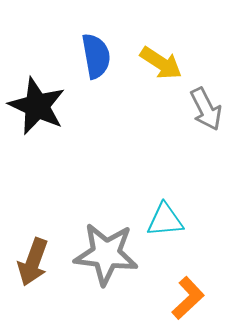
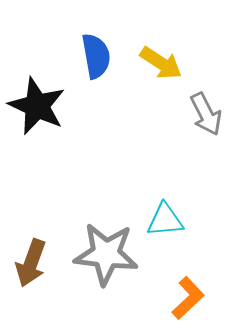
gray arrow: moved 5 px down
brown arrow: moved 2 px left, 1 px down
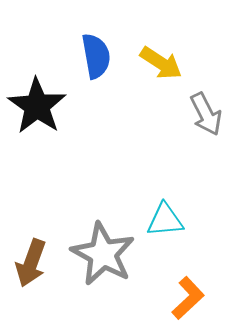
black star: rotated 10 degrees clockwise
gray star: moved 3 px left; rotated 22 degrees clockwise
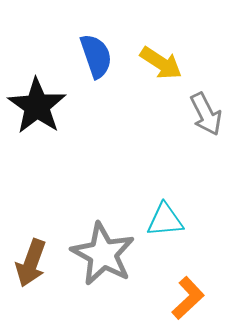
blue semicircle: rotated 9 degrees counterclockwise
